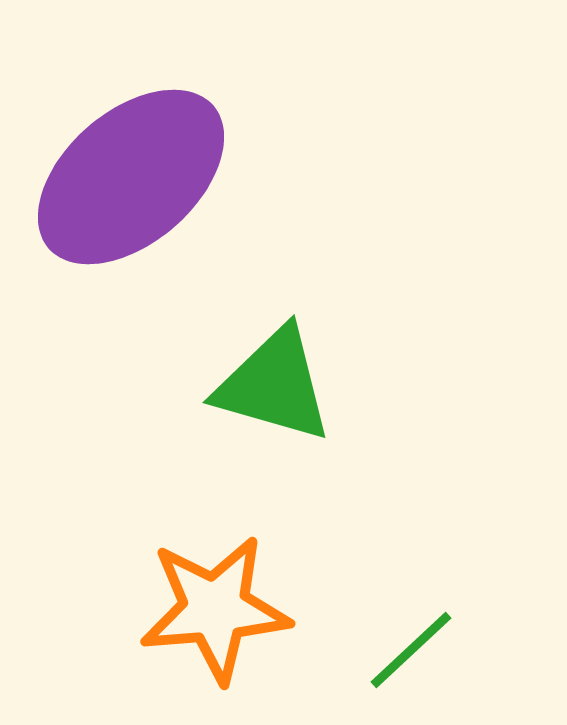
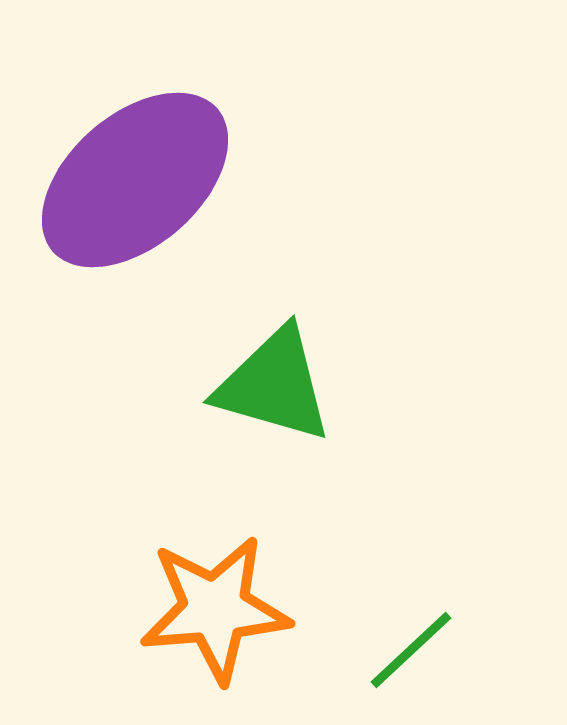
purple ellipse: moved 4 px right, 3 px down
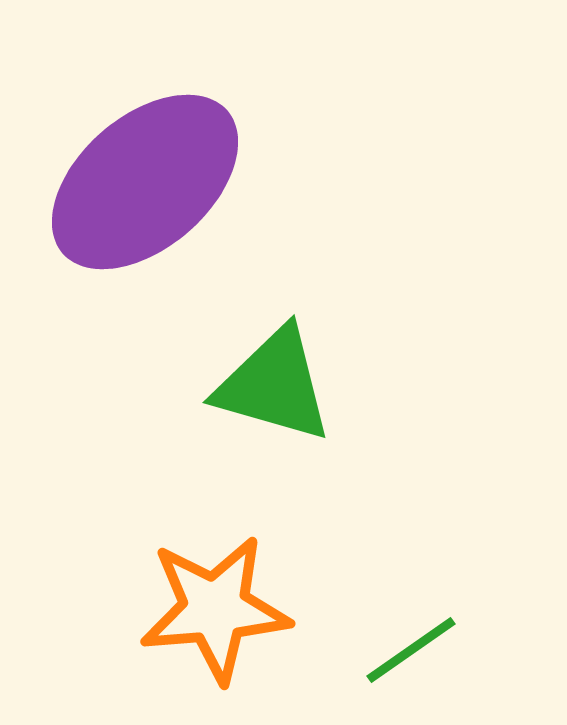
purple ellipse: moved 10 px right, 2 px down
green line: rotated 8 degrees clockwise
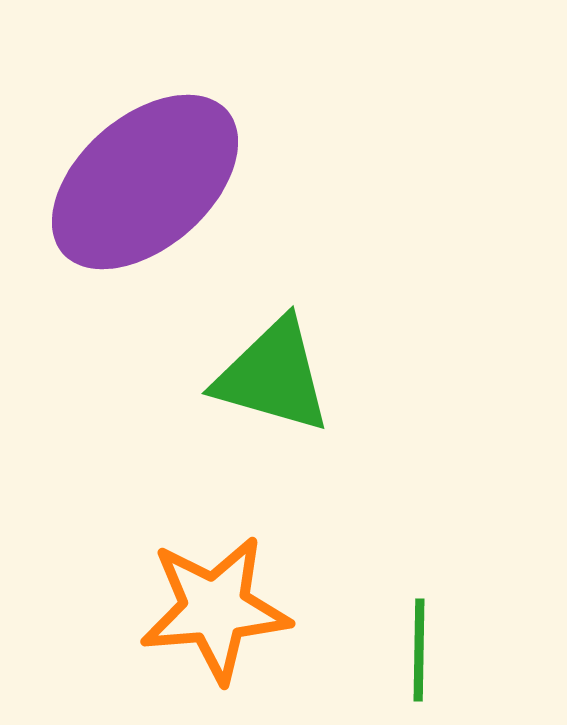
green triangle: moved 1 px left, 9 px up
green line: moved 8 px right; rotated 54 degrees counterclockwise
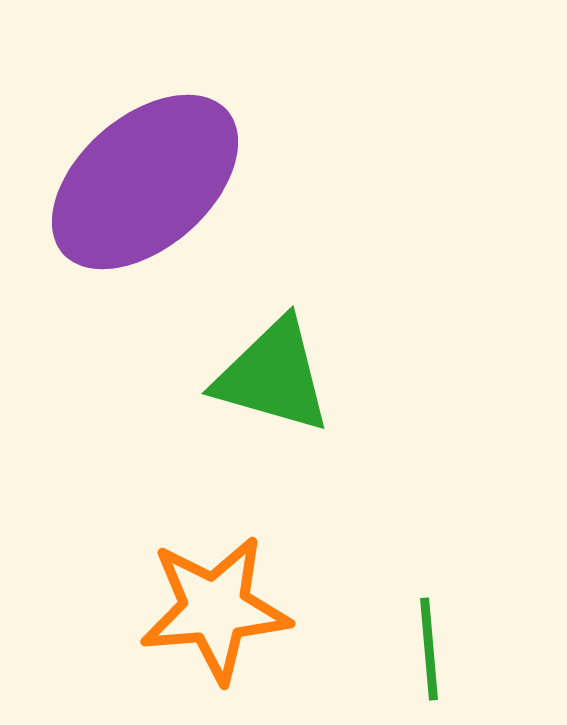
green line: moved 10 px right, 1 px up; rotated 6 degrees counterclockwise
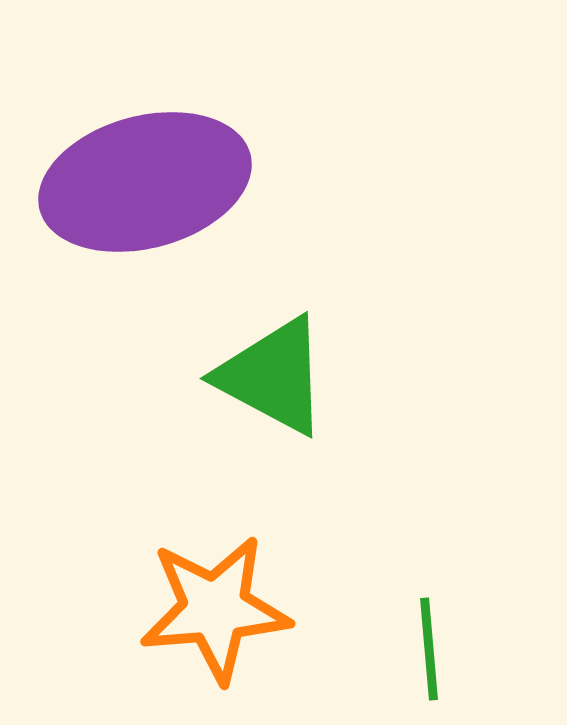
purple ellipse: rotated 26 degrees clockwise
green triangle: rotated 12 degrees clockwise
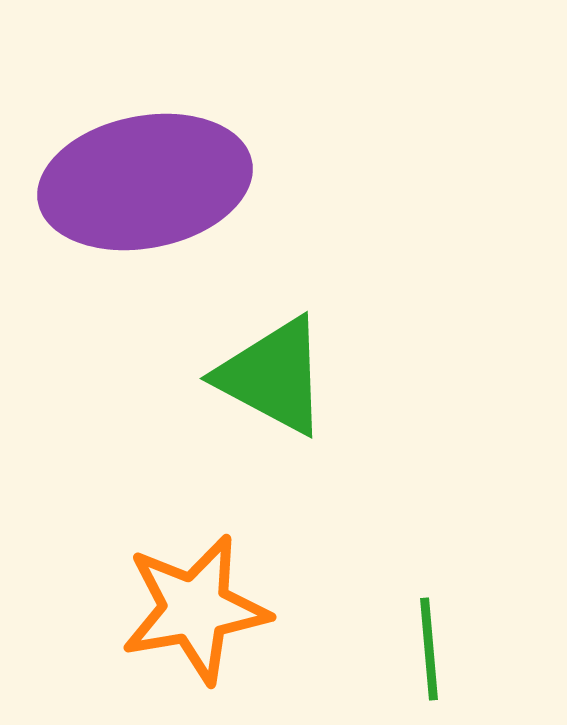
purple ellipse: rotated 4 degrees clockwise
orange star: moved 20 px left; rotated 5 degrees counterclockwise
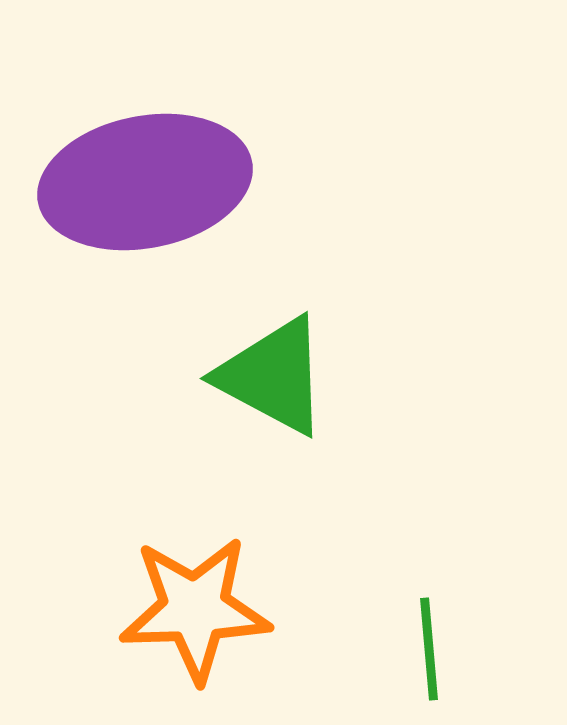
orange star: rotated 8 degrees clockwise
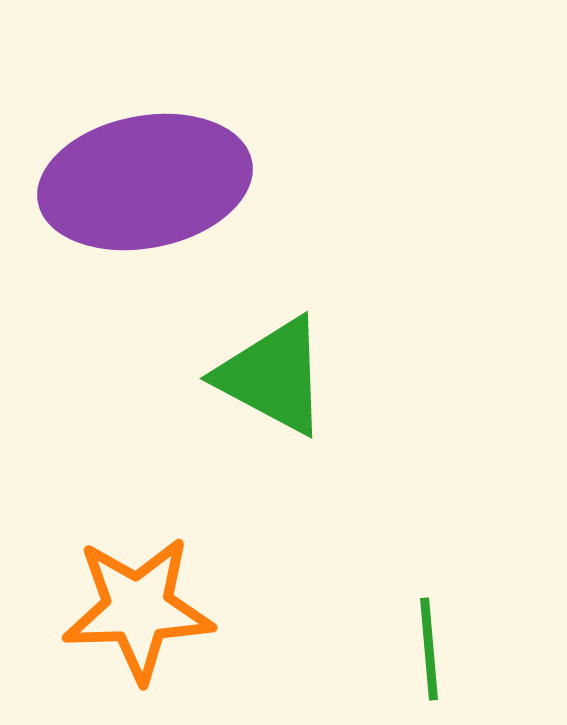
orange star: moved 57 px left
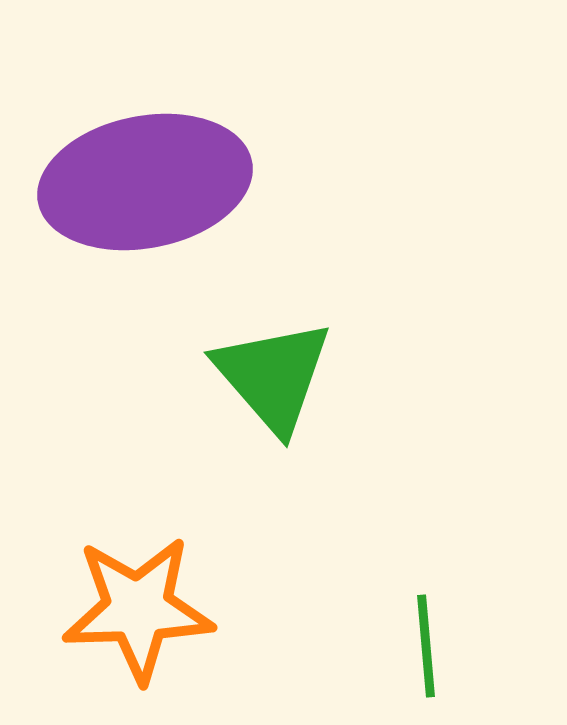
green triangle: rotated 21 degrees clockwise
green line: moved 3 px left, 3 px up
